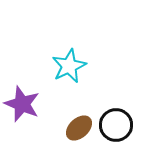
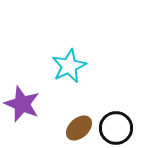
black circle: moved 3 px down
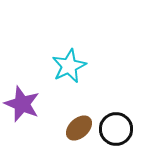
black circle: moved 1 px down
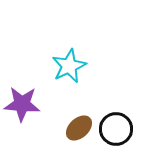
purple star: rotated 18 degrees counterclockwise
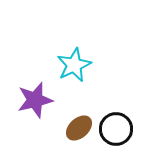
cyan star: moved 5 px right, 1 px up
purple star: moved 13 px right, 4 px up; rotated 18 degrees counterclockwise
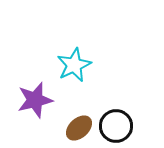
black circle: moved 3 px up
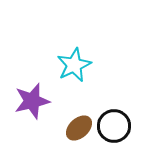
purple star: moved 3 px left, 1 px down
black circle: moved 2 px left
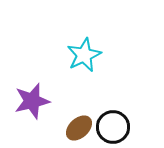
cyan star: moved 10 px right, 10 px up
black circle: moved 1 px left, 1 px down
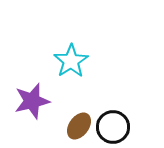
cyan star: moved 13 px left, 6 px down; rotated 8 degrees counterclockwise
brown ellipse: moved 2 px up; rotated 12 degrees counterclockwise
